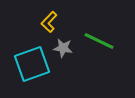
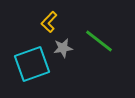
green line: rotated 12 degrees clockwise
gray star: rotated 18 degrees counterclockwise
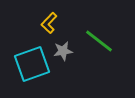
yellow L-shape: moved 1 px down
gray star: moved 3 px down
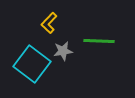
green line: rotated 36 degrees counterclockwise
cyan square: rotated 33 degrees counterclockwise
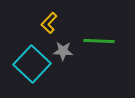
gray star: rotated 12 degrees clockwise
cyan square: rotated 6 degrees clockwise
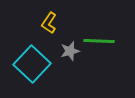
yellow L-shape: rotated 10 degrees counterclockwise
gray star: moved 7 px right; rotated 18 degrees counterclockwise
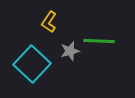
yellow L-shape: moved 1 px up
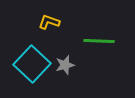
yellow L-shape: rotated 75 degrees clockwise
gray star: moved 5 px left, 14 px down
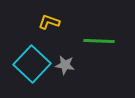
gray star: rotated 24 degrees clockwise
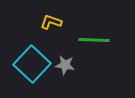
yellow L-shape: moved 2 px right
green line: moved 5 px left, 1 px up
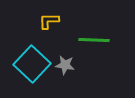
yellow L-shape: moved 2 px left, 1 px up; rotated 20 degrees counterclockwise
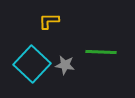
green line: moved 7 px right, 12 px down
